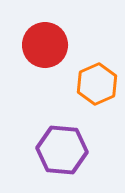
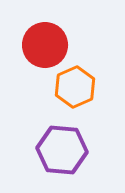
orange hexagon: moved 22 px left, 3 px down
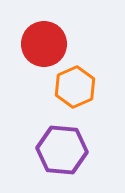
red circle: moved 1 px left, 1 px up
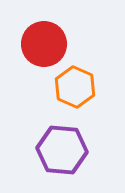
orange hexagon: rotated 12 degrees counterclockwise
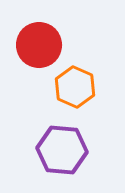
red circle: moved 5 px left, 1 px down
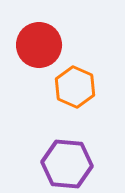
purple hexagon: moved 5 px right, 14 px down
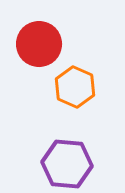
red circle: moved 1 px up
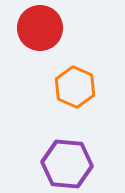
red circle: moved 1 px right, 16 px up
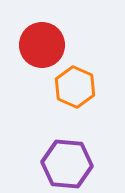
red circle: moved 2 px right, 17 px down
